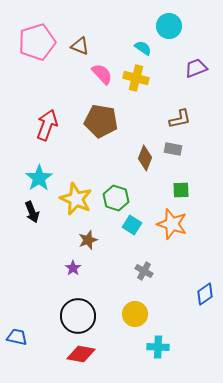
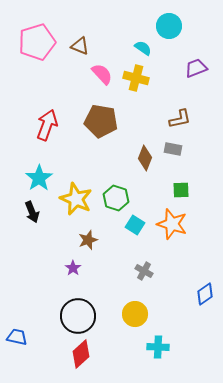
cyan square: moved 3 px right
red diamond: rotated 52 degrees counterclockwise
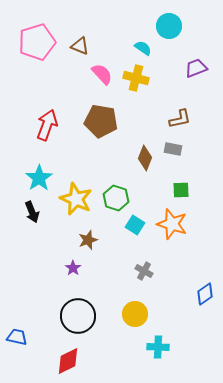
red diamond: moved 13 px left, 7 px down; rotated 16 degrees clockwise
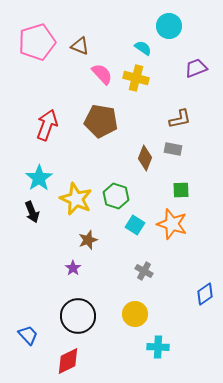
green hexagon: moved 2 px up
blue trapezoid: moved 11 px right, 2 px up; rotated 35 degrees clockwise
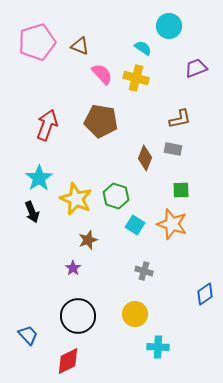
gray cross: rotated 12 degrees counterclockwise
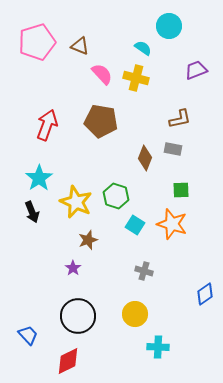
purple trapezoid: moved 2 px down
yellow star: moved 3 px down
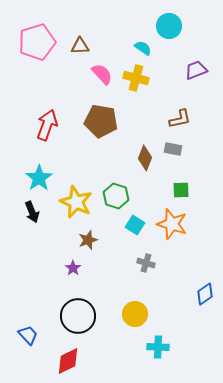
brown triangle: rotated 24 degrees counterclockwise
gray cross: moved 2 px right, 8 px up
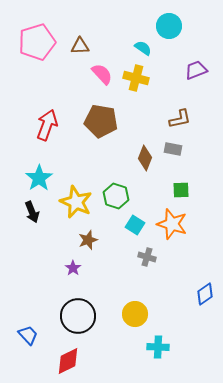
gray cross: moved 1 px right, 6 px up
